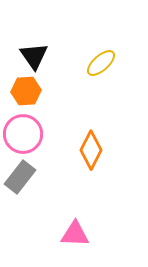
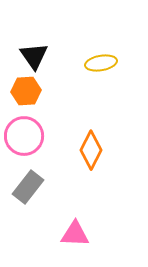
yellow ellipse: rotated 32 degrees clockwise
pink circle: moved 1 px right, 2 px down
gray rectangle: moved 8 px right, 10 px down
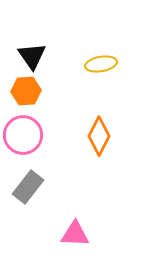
black triangle: moved 2 px left
yellow ellipse: moved 1 px down
pink circle: moved 1 px left, 1 px up
orange diamond: moved 8 px right, 14 px up
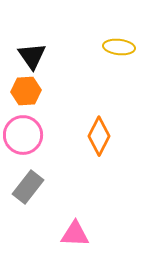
yellow ellipse: moved 18 px right, 17 px up; rotated 16 degrees clockwise
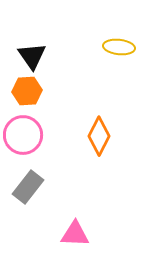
orange hexagon: moved 1 px right
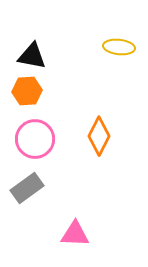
black triangle: rotated 44 degrees counterclockwise
pink circle: moved 12 px right, 4 px down
gray rectangle: moved 1 px left, 1 px down; rotated 16 degrees clockwise
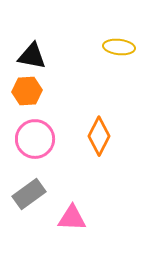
gray rectangle: moved 2 px right, 6 px down
pink triangle: moved 3 px left, 16 px up
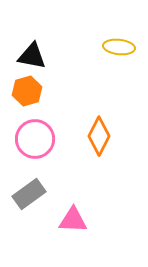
orange hexagon: rotated 12 degrees counterclockwise
pink triangle: moved 1 px right, 2 px down
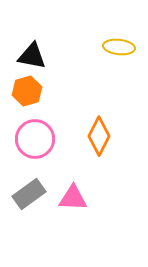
pink triangle: moved 22 px up
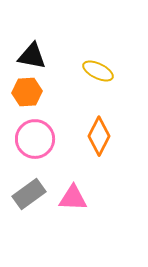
yellow ellipse: moved 21 px left, 24 px down; rotated 20 degrees clockwise
orange hexagon: moved 1 px down; rotated 12 degrees clockwise
